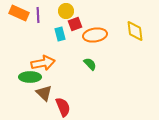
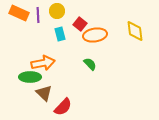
yellow circle: moved 9 px left
red square: moved 5 px right; rotated 32 degrees counterclockwise
red semicircle: rotated 66 degrees clockwise
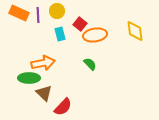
green ellipse: moved 1 px left, 1 px down
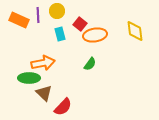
orange rectangle: moved 7 px down
green semicircle: rotated 80 degrees clockwise
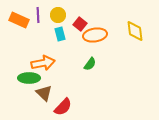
yellow circle: moved 1 px right, 4 px down
